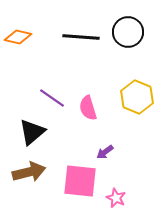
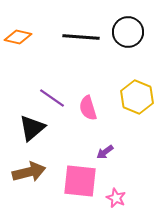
black triangle: moved 4 px up
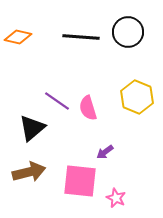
purple line: moved 5 px right, 3 px down
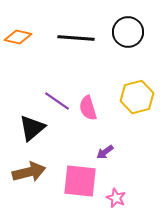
black line: moved 5 px left, 1 px down
yellow hexagon: rotated 24 degrees clockwise
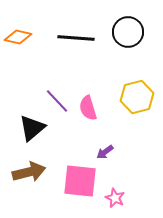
purple line: rotated 12 degrees clockwise
pink star: moved 1 px left
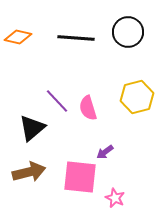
pink square: moved 4 px up
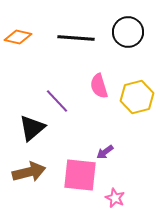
pink semicircle: moved 11 px right, 22 px up
pink square: moved 2 px up
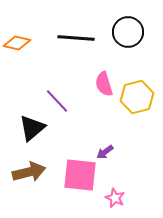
orange diamond: moved 1 px left, 6 px down
pink semicircle: moved 5 px right, 2 px up
